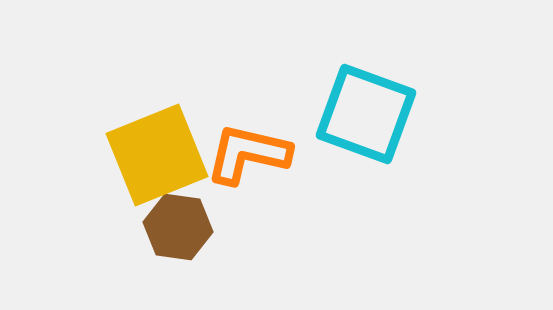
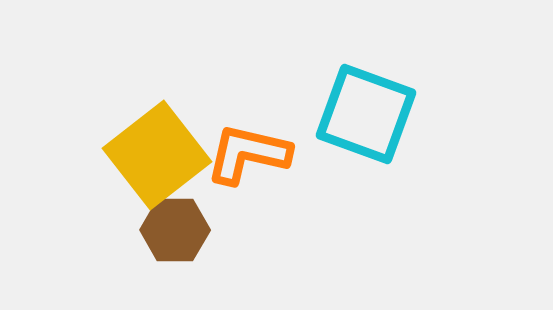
yellow square: rotated 16 degrees counterclockwise
brown hexagon: moved 3 px left, 3 px down; rotated 8 degrees counterclockwise
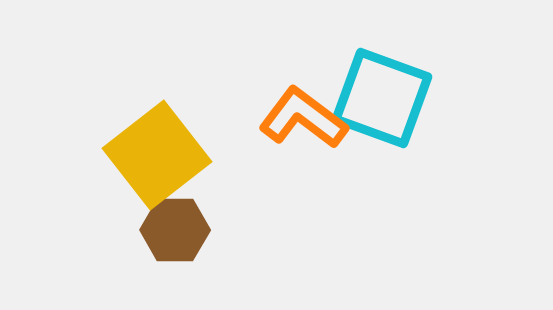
cyan square: moved 16 px right, 16 px up
orange L-shape: moved 55 px right, 36 px up; rotated 24 degrees clockwise
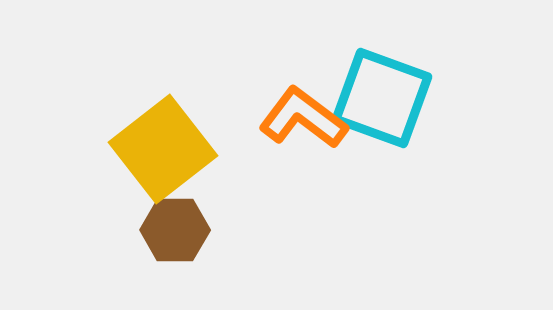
yellow square: moved 6 px right, 6 px up
